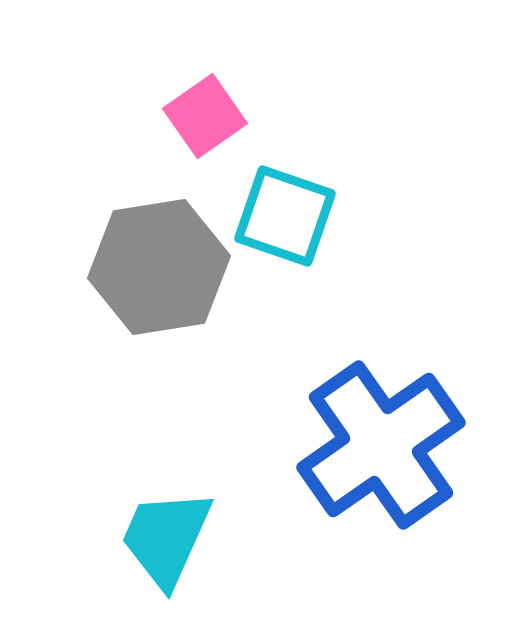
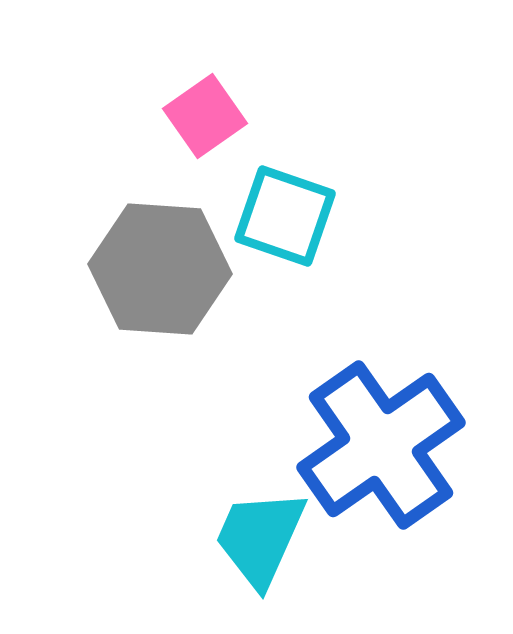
gray hexagon: moved 1 px right, 2 px down; rotated 13 degrees clockwise
cyan trapezoid: moved 94 px right
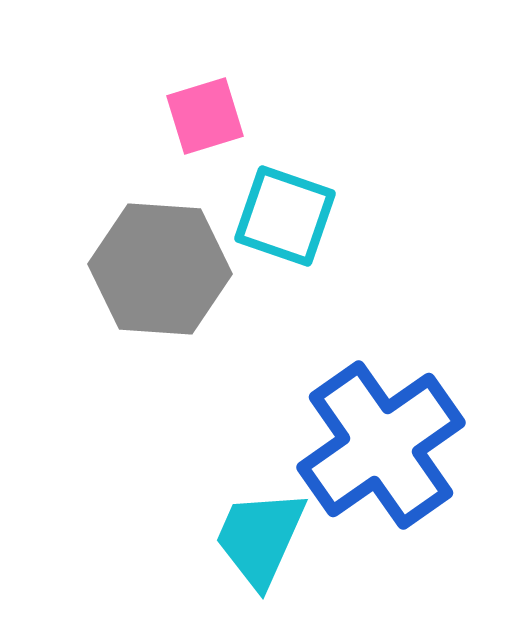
pink square: rotated 18 degrees clockwise
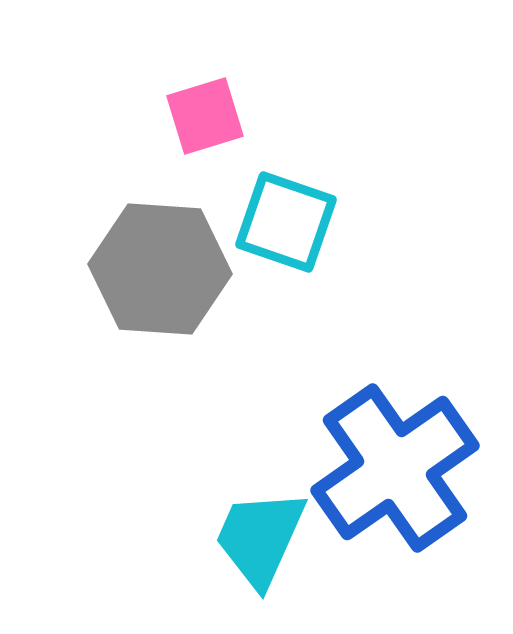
cyan square: moved 1 px right, 6 px down
blue cross: moved 14 px right, 23 px down
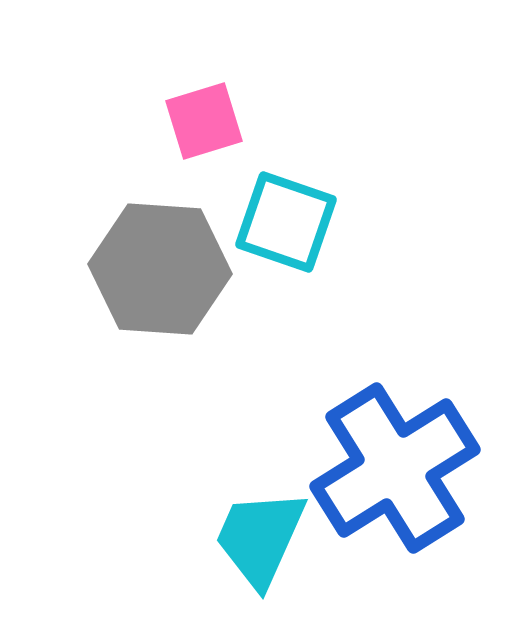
pink square: moved 1 px left, 5 px down
blue cross: rotated 3 degrees clockwise
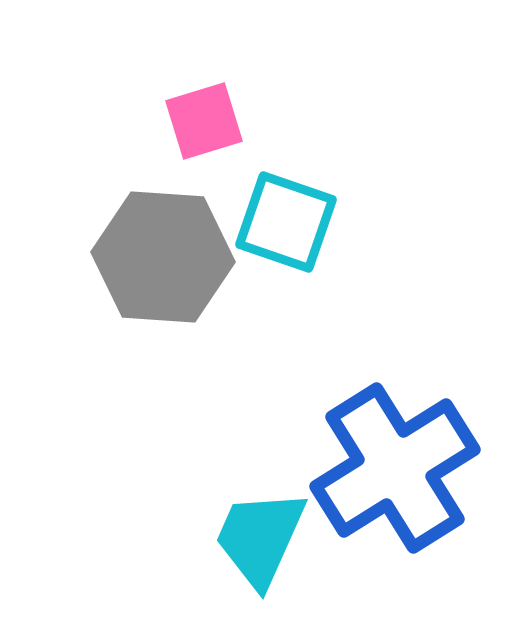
gray hexagon: moved 3 px right, 12 px up
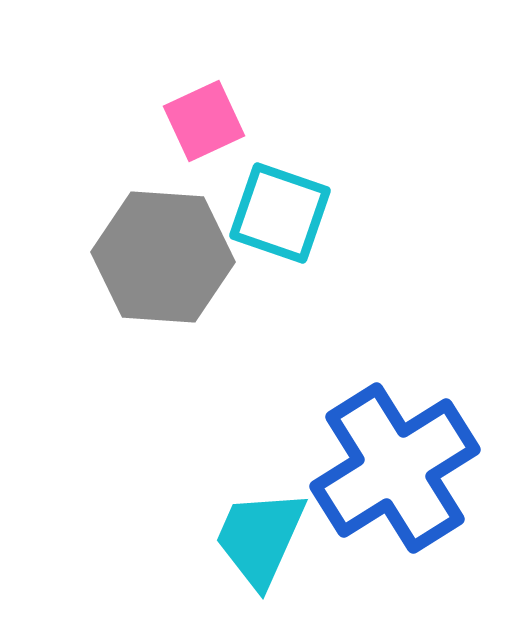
pink square: rotated 8 degrees counterclockwise
cyan square: moved 6 px left, 9 px up
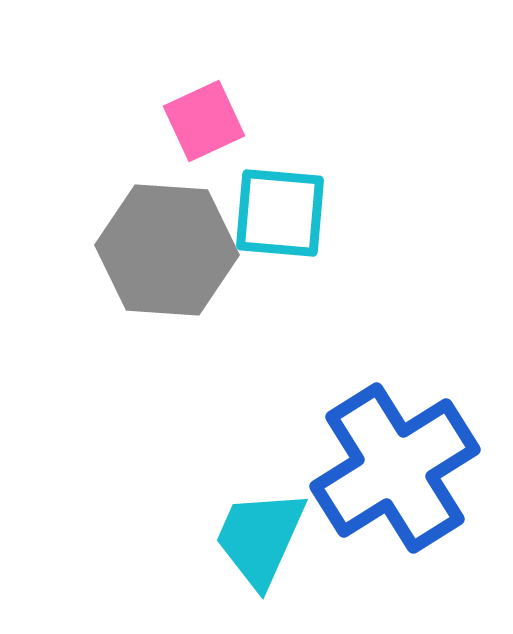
cyan square: rotated 14 degrees counterclockwise
gray hexagon: moved 4 px right, 7 px up
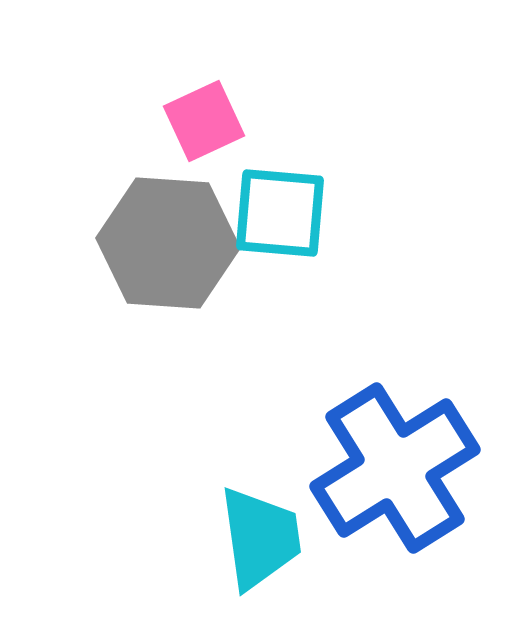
gray hexagon: moved 1 px right, 7 px up
cyan trapezoid: rotated 148 degrees clockwise
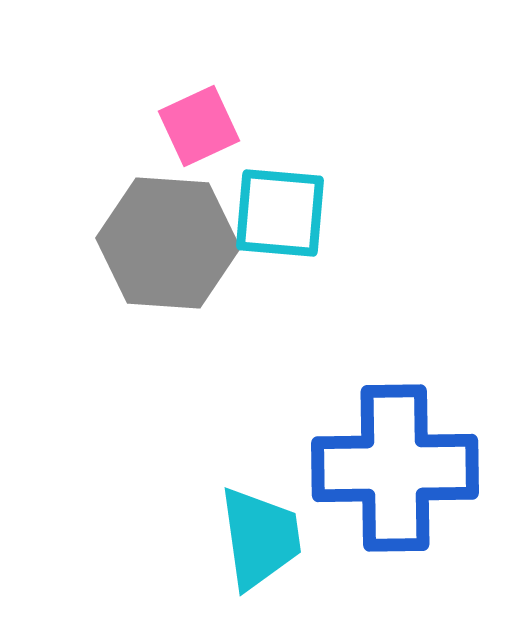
pink square: moved 5 px left, 5 px down
blue cross: rotated 31 degrees clockwise
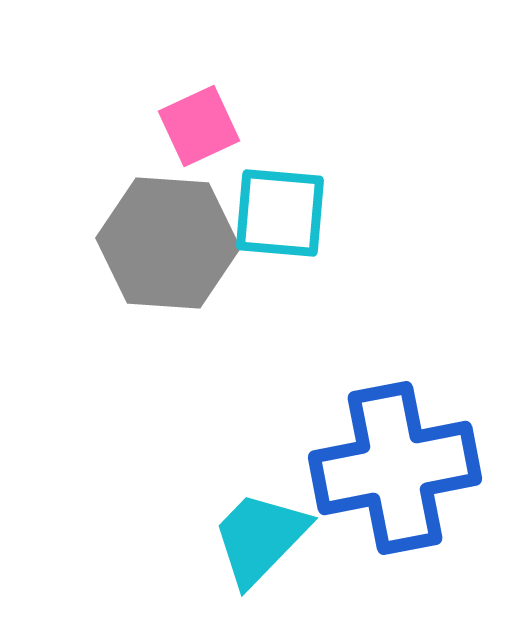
blue cross: rotated 10 degrees counterclockwise
cyan trapezoid: rotated 128 degrees counterclockwise
